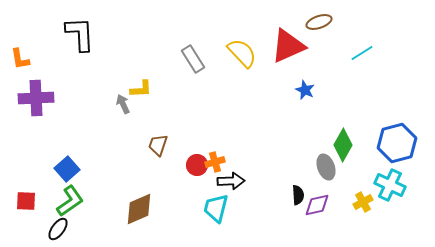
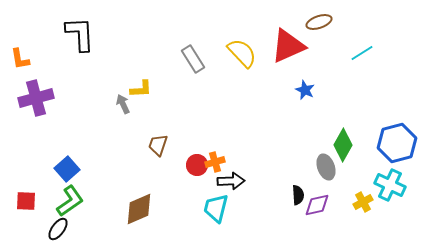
purple cross: rotated 12 degrees counterclockwise
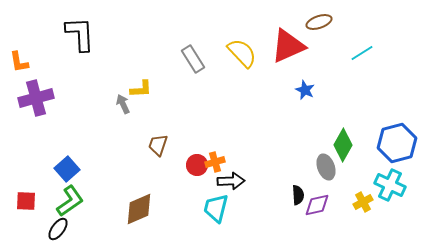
orange L-shape: moved 1 px left, 3 px down
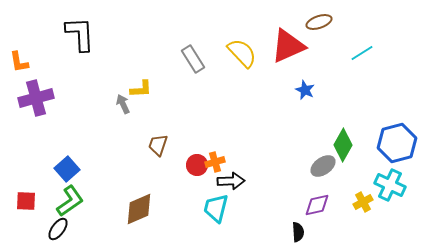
gray ellipse: moved 3 px left, 1 px up; rotated 75 degrees clockwise
black semicircle: moved 37 px down
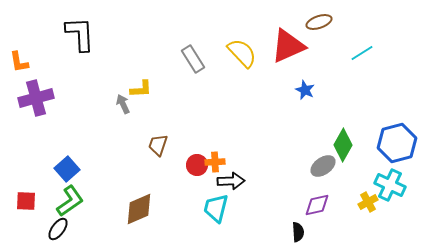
orange cross: rotated 12 degrees clockwise
yellow cross: moved 5 px right
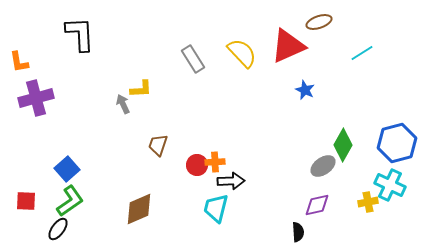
yellow cross: rotated 18 degrees clockwise
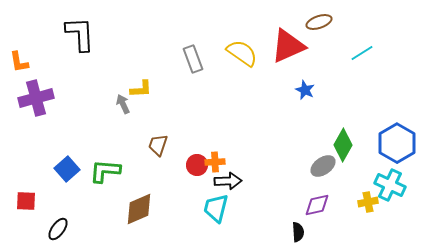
yellow semicircle: rotated 12 degrees counterclockwise
gray rectangle: rotated 12 degrees clockwise
blue hexagon: rotated 15 degrees counterclockwise
black arrow: moved 3 px left
green L-shape: moved 35 px right, 30 px up; rotated 140 degrees counterclockwise
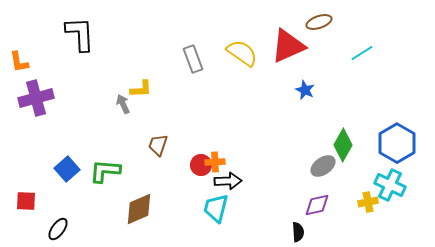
red circle: moved 4 px right
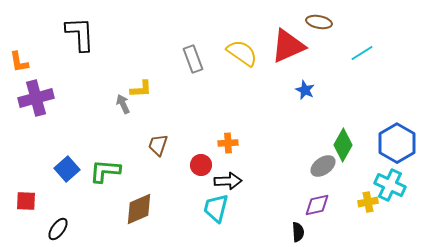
brown ellipse: rotated 30 degrees clockwise
orange cross: moved 13 px right, 19 px up
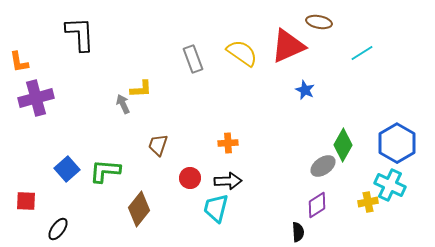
red circle: moved 11 px left, 13 px down
purple diamond: rotated 20 degrees counterclockwise
brown diamond: rotated 28 degrees counterclockwise
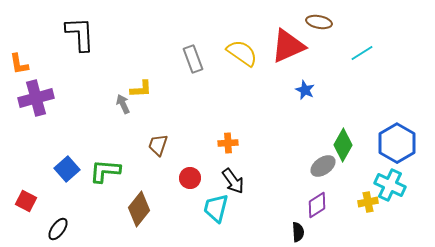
orange L-shape: moved 2 px down
black arrow: moved 5 px right; rotated 56 degrees clockwise
red square: rotated 25 degrees clockwise
